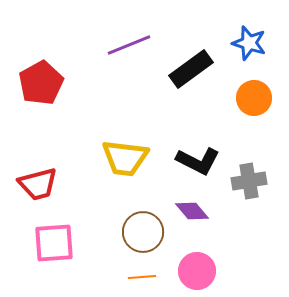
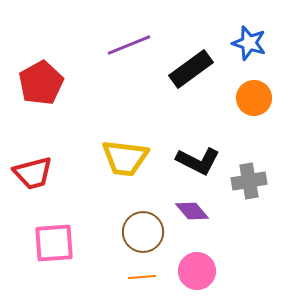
red trapezoid: moved 5 px left, 11 px up
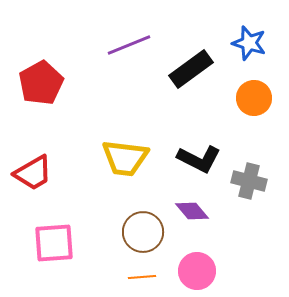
black L-shape: moved 1 px right, 2 px up
red trapezoid: rotated 15 degrees counterclockwise
gray cross: rotated 24 degrees clockwise
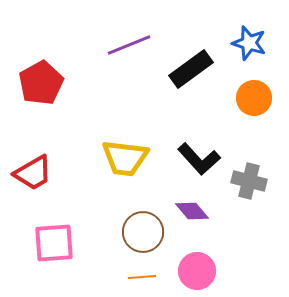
black L-shape: rotated 21 degrees clockwise
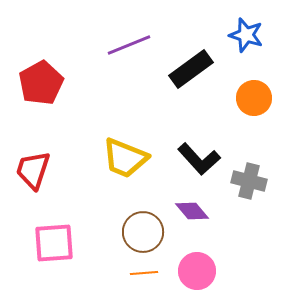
blue star: moved 3 px left, 8 px up
yellow trapezoid: rotated 15 degrees clockwise
red trapezoid: moved 3 px up; rotated 138 degrees clockwise
orange line: moved 2 px right, 4 px up
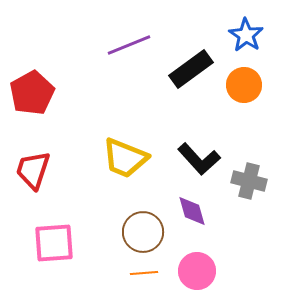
blue star: rotated 16 degrees clockwise
red pentagon: moved 9 px left, 10 px down
orange circle: moved 10 px left, 13 px up
purple diamond: rotated 24 degrees clockwise
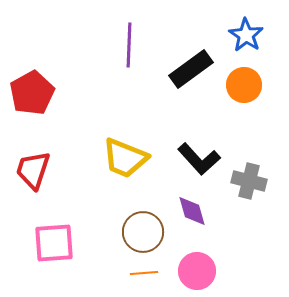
purple line: rotated 66 degrees counterclockwise
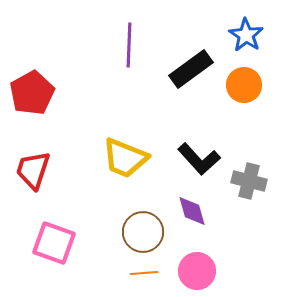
pink square: rotated 24 degrees clockwise
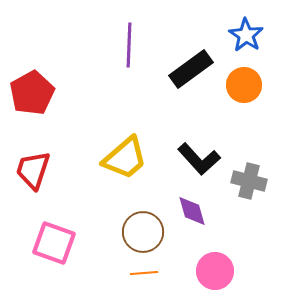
yellow trapezoid: rotated 63 degrees counterclockwise
pink circle: moved 18 px right
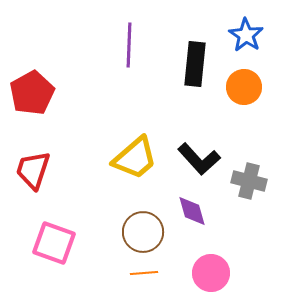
black rectangle: moved 4 px right, 5 px up; rotated 48 degrees counterclockwise
orange circle: moved 2 px down
yellow trapezoid: moved 10 px right
pink circle: moved 4 px left, 2 px down
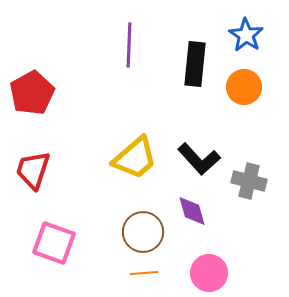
pink circle: moved 2 px left
